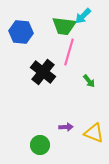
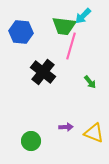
pink line: moved 2 px right, 6 px up
green arrow: moved 1 px right, 1 px down
green circle: moved 9 px left, 4 px up
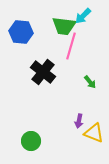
purple arrow: moved 13 px right, 6 px up; rotated 104 degrees clockwise
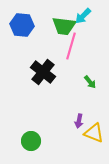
blue hexagon: moved 1 px right, 7 px up
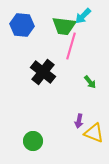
green circle: moved 2 px right
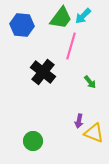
green trapezoid: moved 3 px left, 8 px up; rotated 60 degrees counterclockwise
